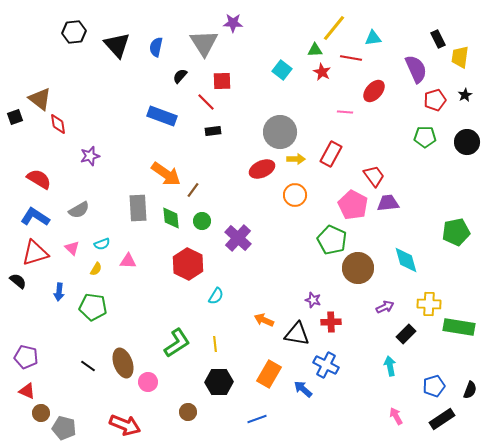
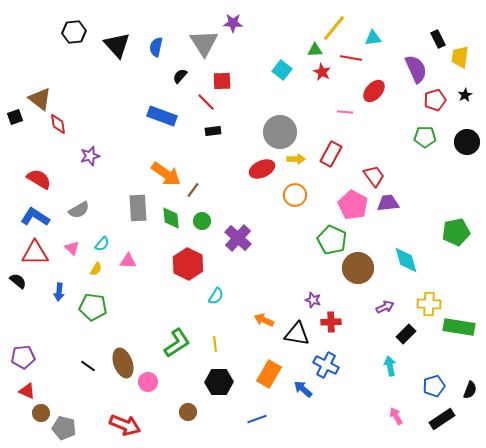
cyan semicircle at (102, 244): rotated 28 degrees counterclockwise
red triangle at (35, 253): rotated 16 degrees clockwise
purple pentagon at (26, 357): moved 3 px left; rotated 20 degrees counterclockwise
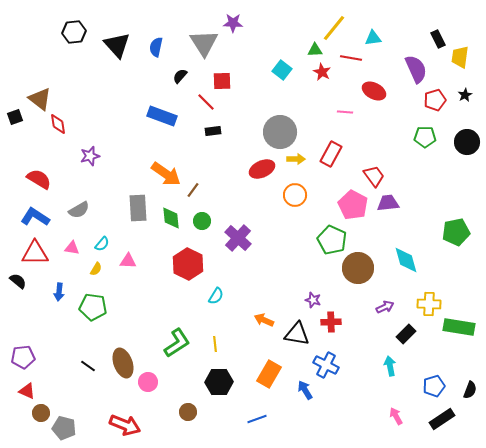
red ellipse at (374, 91): rotated 75 degrees clockwise
pink triangle at (72, 248): rotated 35 degrees counterclockwise
blue arrow at (303, 389): moved 2 px right, 1 px down; rotated 18 degrees clockwise
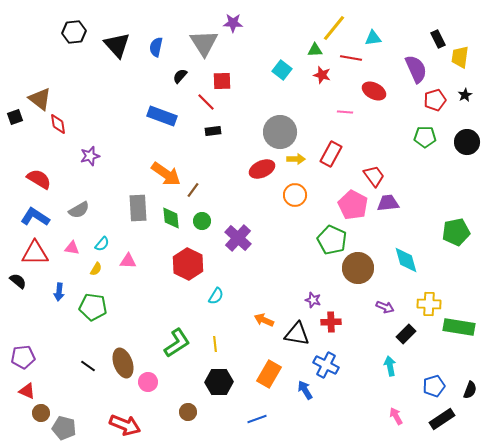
red star at (322, 72): moved 3 px down; rotated 12 degrees counterclockwise
purple arrow at (385, 307): rotated 48 degrees clockwise
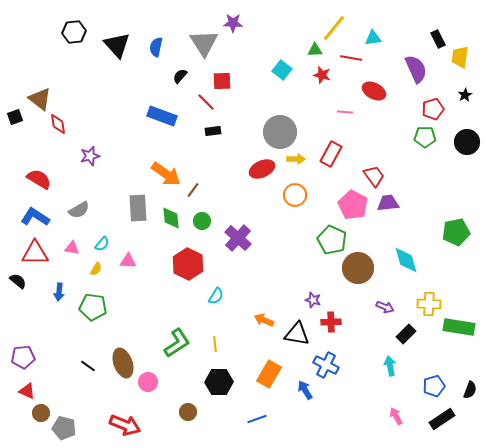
red pentagon at (435, 100): moved 2 px left, 9 px down
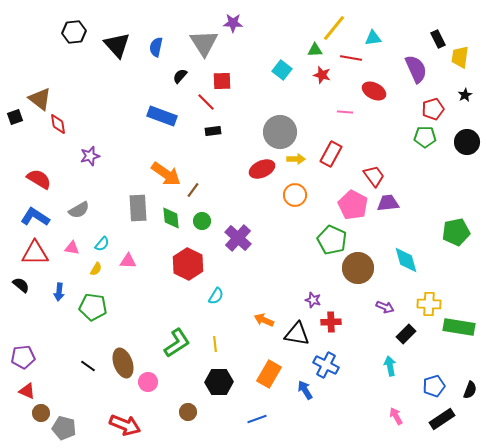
black semicircle at (18, 281): moved 3 px right, 4 px down
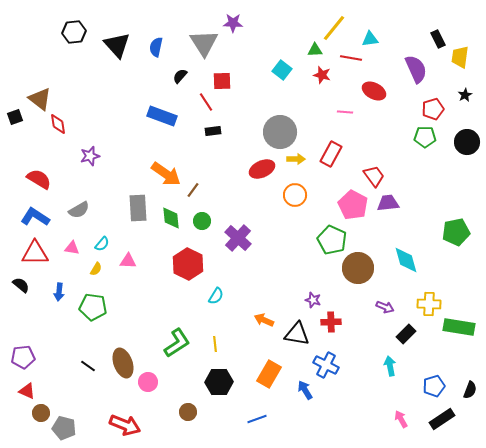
cyan triangle at (373, 38): moved 3 px left, 1 px down
red line at (206, 102): rotated 12 degrees clockwise
pink arrow at (396, 416): moved 5 px right, 3 px down
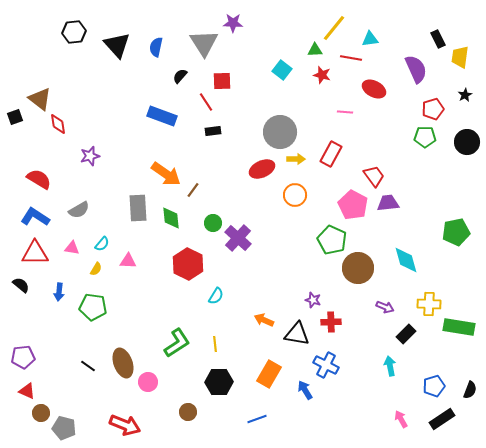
red ellipse at (374, 91): moved 2 px up
green circle at (202, 221): moved 11 px right, 2 px down
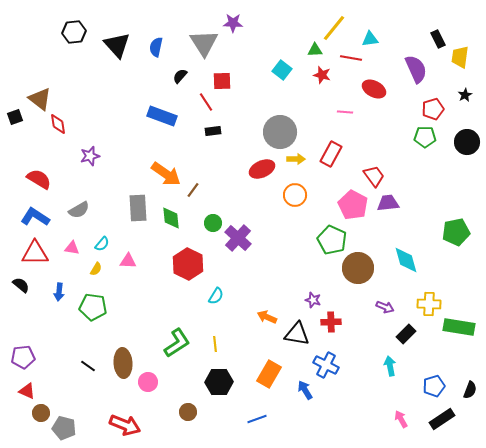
orange arrow at (264, 320): moved 3 px right, 3 px up
brown ellipse at (123, 363): rotated 16 degrees clockwise
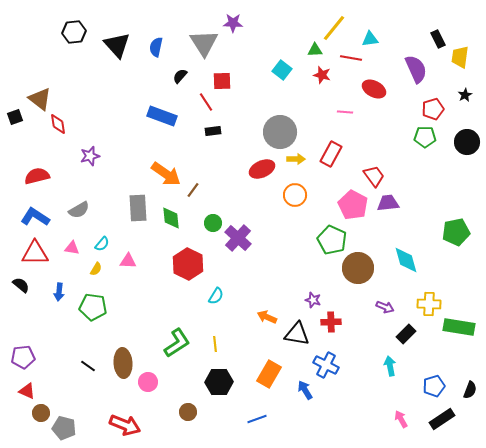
red semicircle at (39, 179): moved 2 px left, 3 px up; rotated 45 degrees counterclockwise
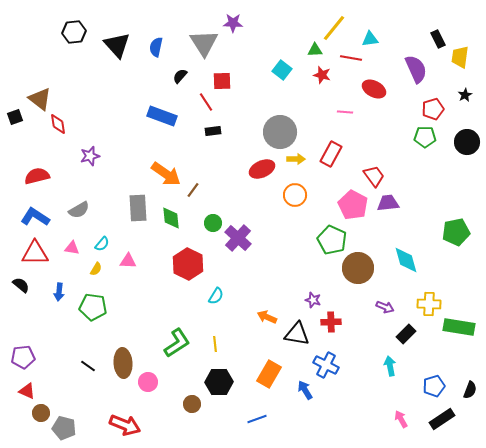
brown circle at (188, 412): moved 4 px right, 8 px up
